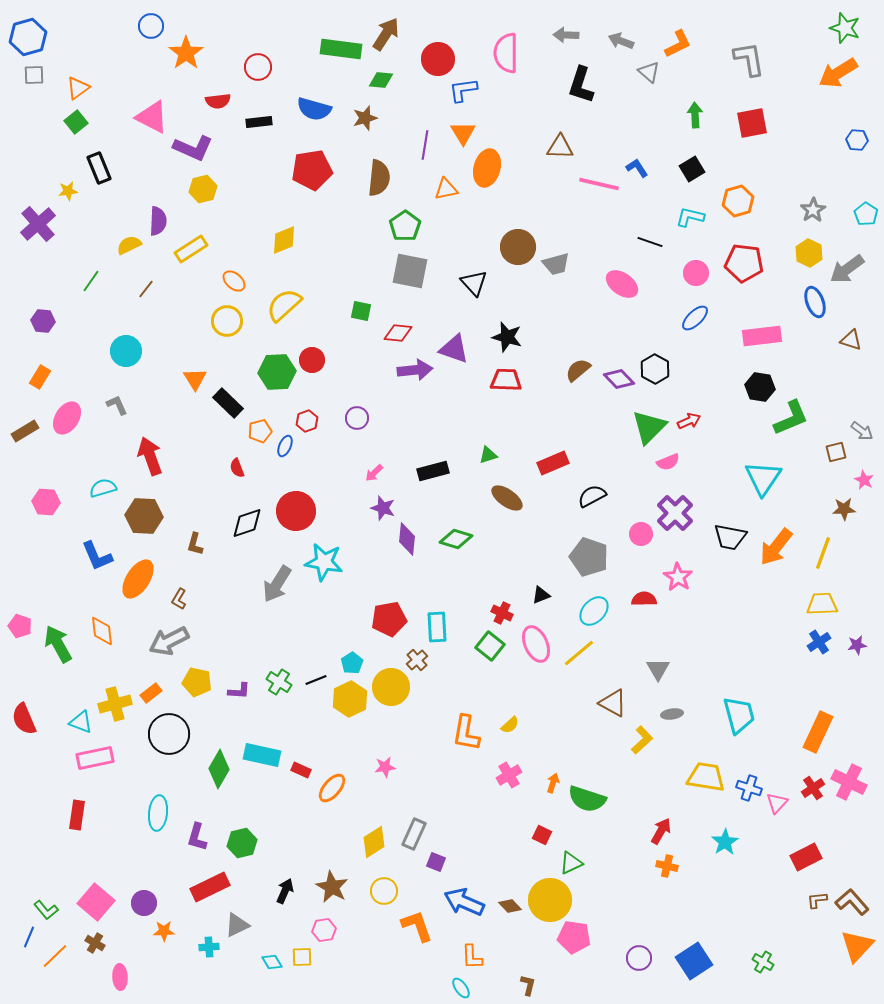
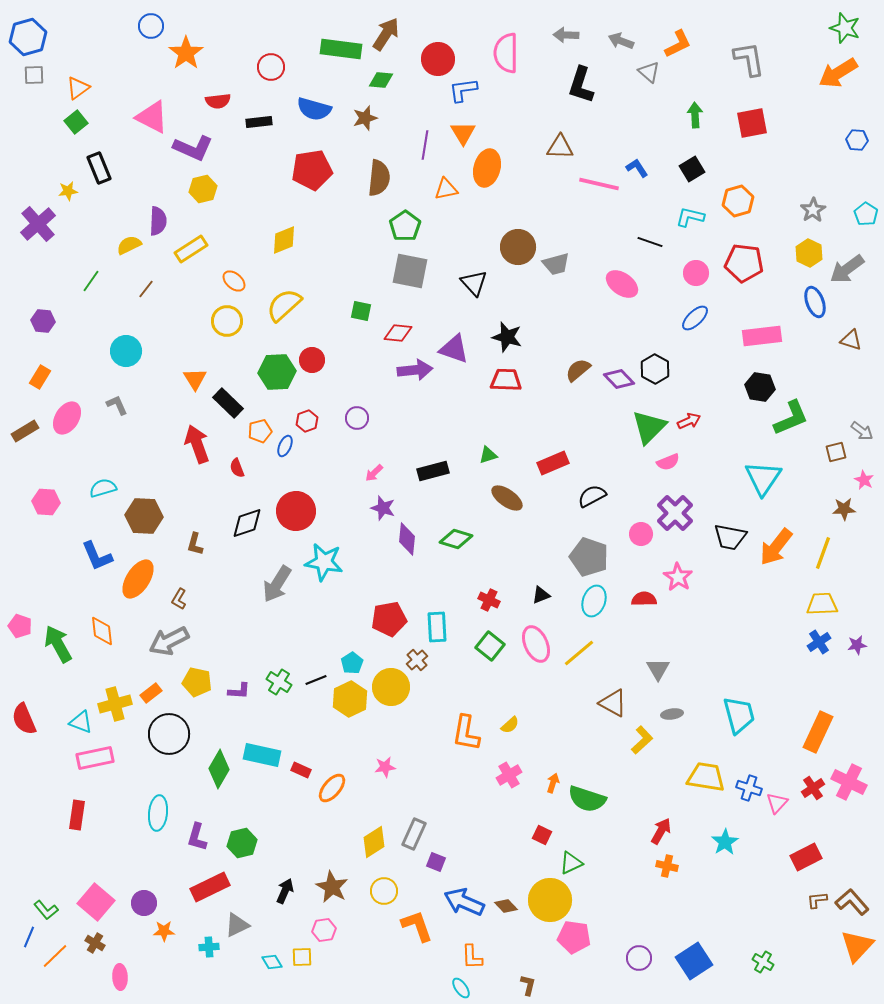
red circle at (258, 67): moved 13 px right
red arrow at (150, 456): moved 47 px right, 12 px up
cyan ellipse at (594, 611): moved 10 px up; rotated 24 degrees counterclockwise
red cross at (502, 613): moved 13 px left, 13 px up
brown diamond at (510, 906): moved 4 px left
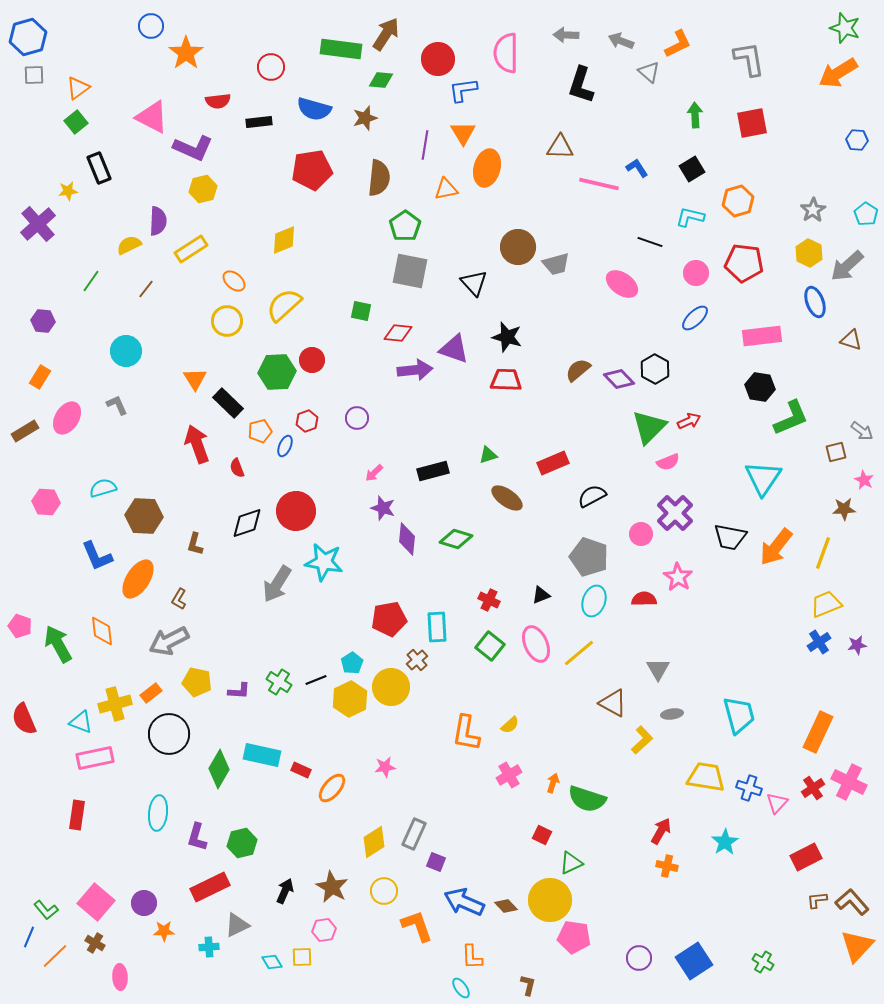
gray arrow at (847, 269): moved 3 px up; rotated 6 degrees counterclockwise
yellow trapezoid at (822, 604): moved 4 px right; rotated 20 degrees counterclockwise
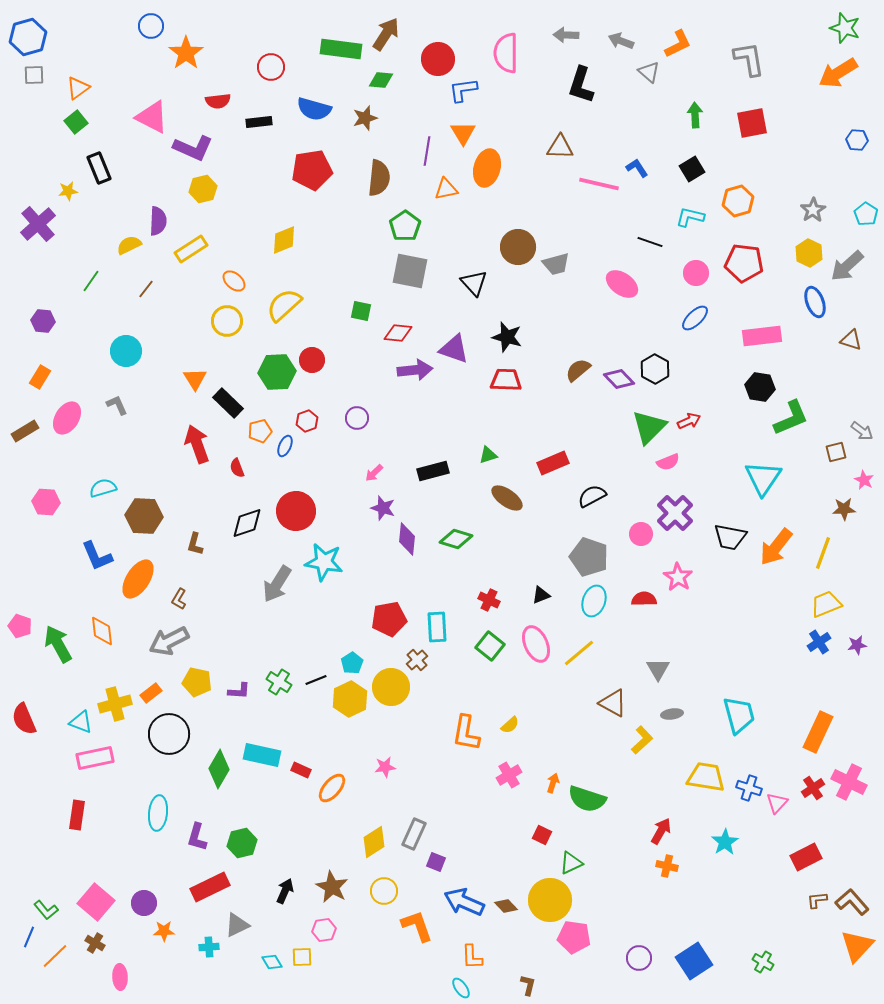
purple line at (425, 145): moved 2 px right, 6 px down
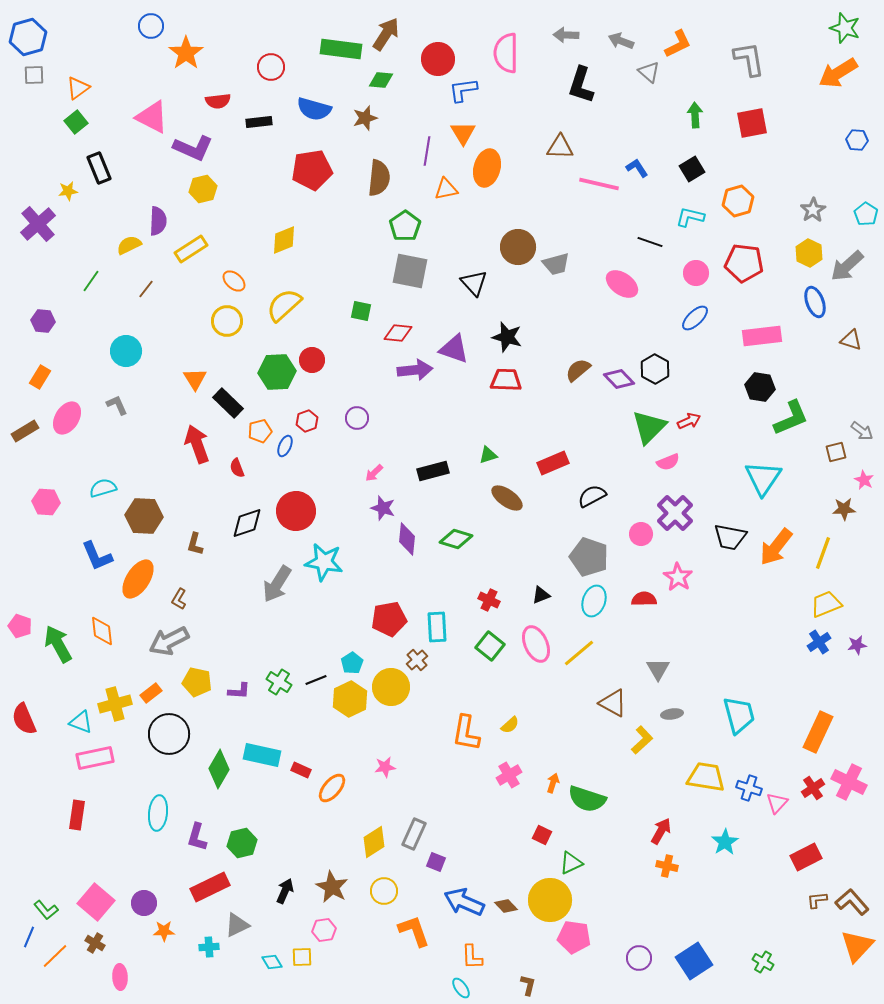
orange L-shape at (417, 926): moved 3 px left, 5 px down
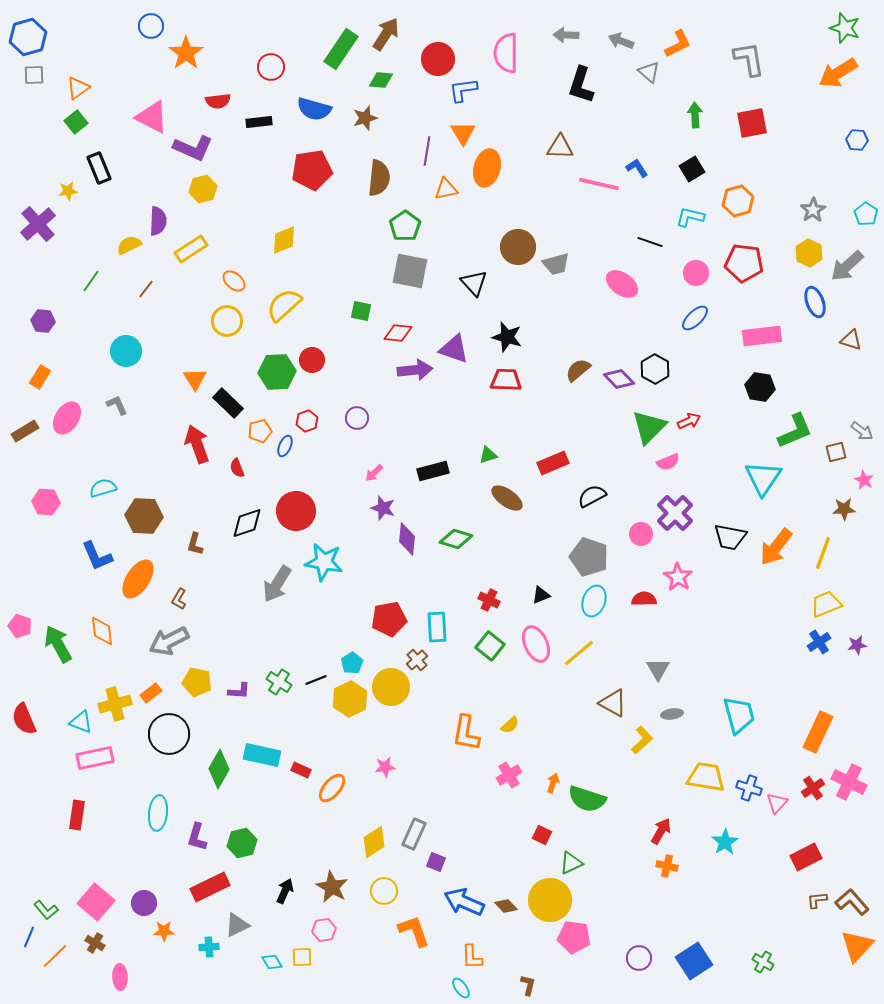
green rectangle at (341, 49): rotated 63 degrees counterclockwise
green L-shape at (791, 418): moved 4 px right, 13 px down
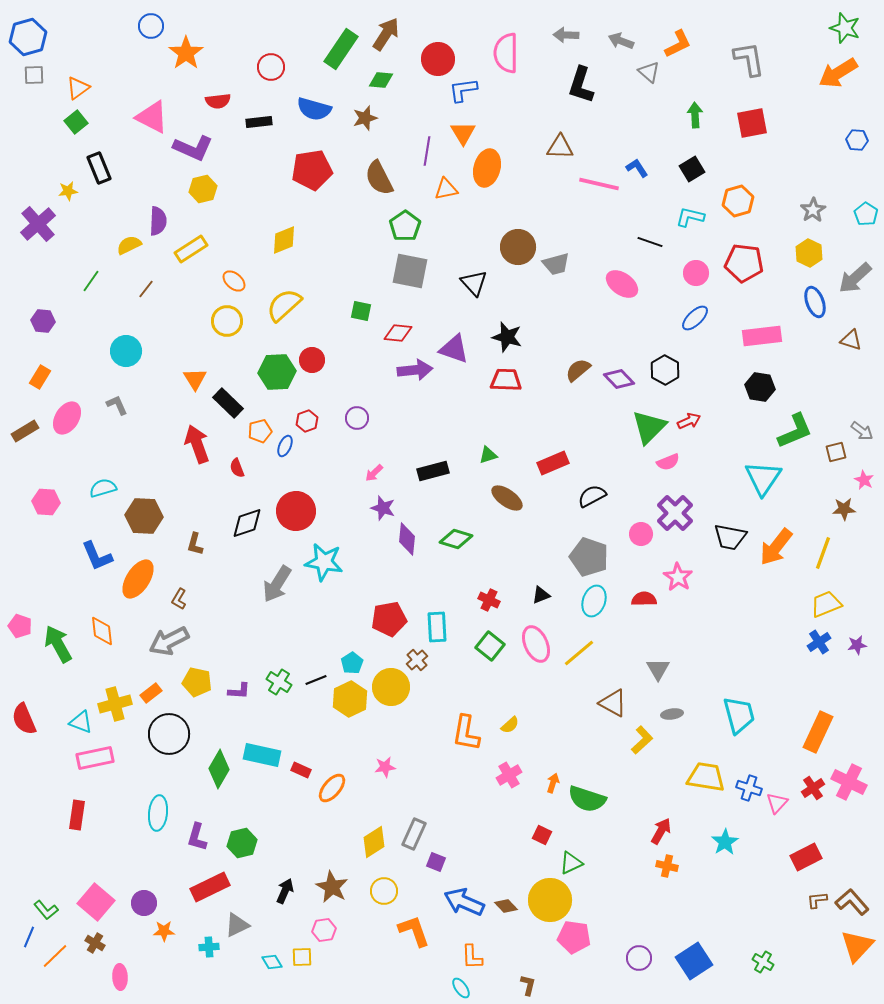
brown semicircle at (379, 178): rotated 147 degrees clockwise
gray arrow at (847, 266): moved 8 px right, 12 px down
black hexagon at (655, 369): moved 10 px right, 1 px down
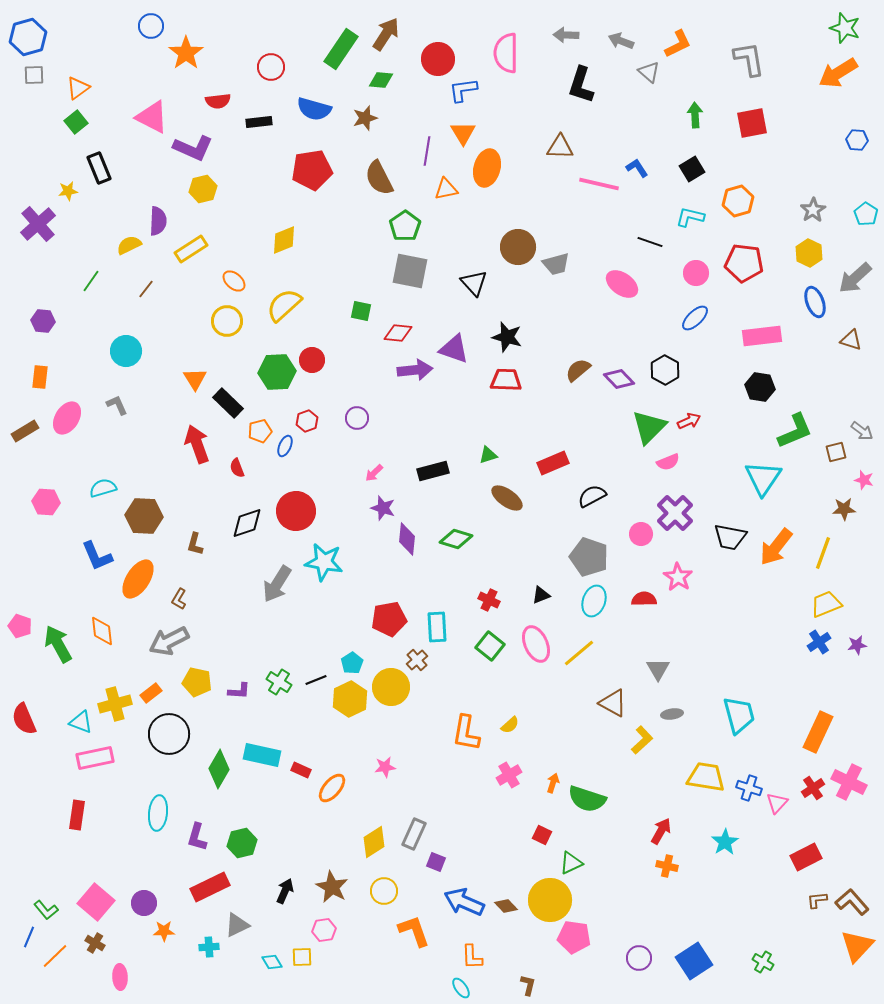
orange rectangle at (40, 377): rotated 25 degrees counterclockwise
pink star at (864, 480): rotated 12 degrees counterclockwise
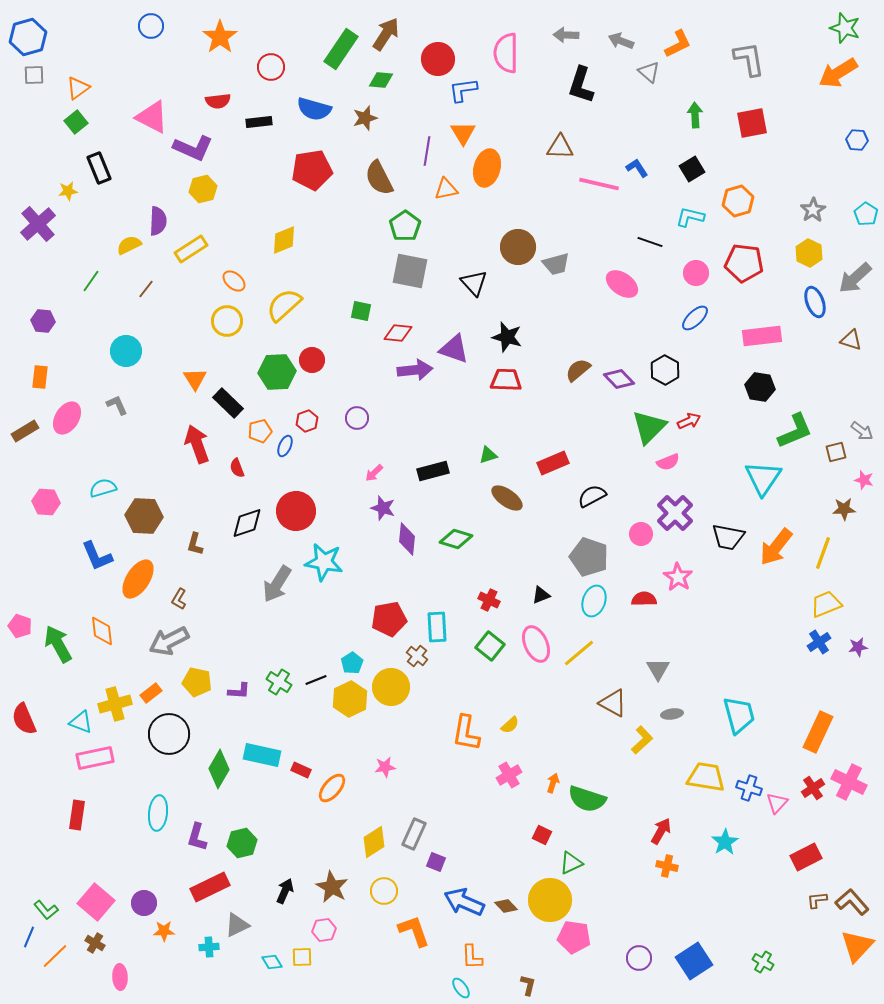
orange star at (186, 53): moved 34 px right, 16 px up
black trapezoid at (730, 537): moved 2 px left
purple star at (857, 645): moved 1 px right, 2 px down
brown cross at (417, 660): moved 4 px up; rotated 10 degrees counterclockwise
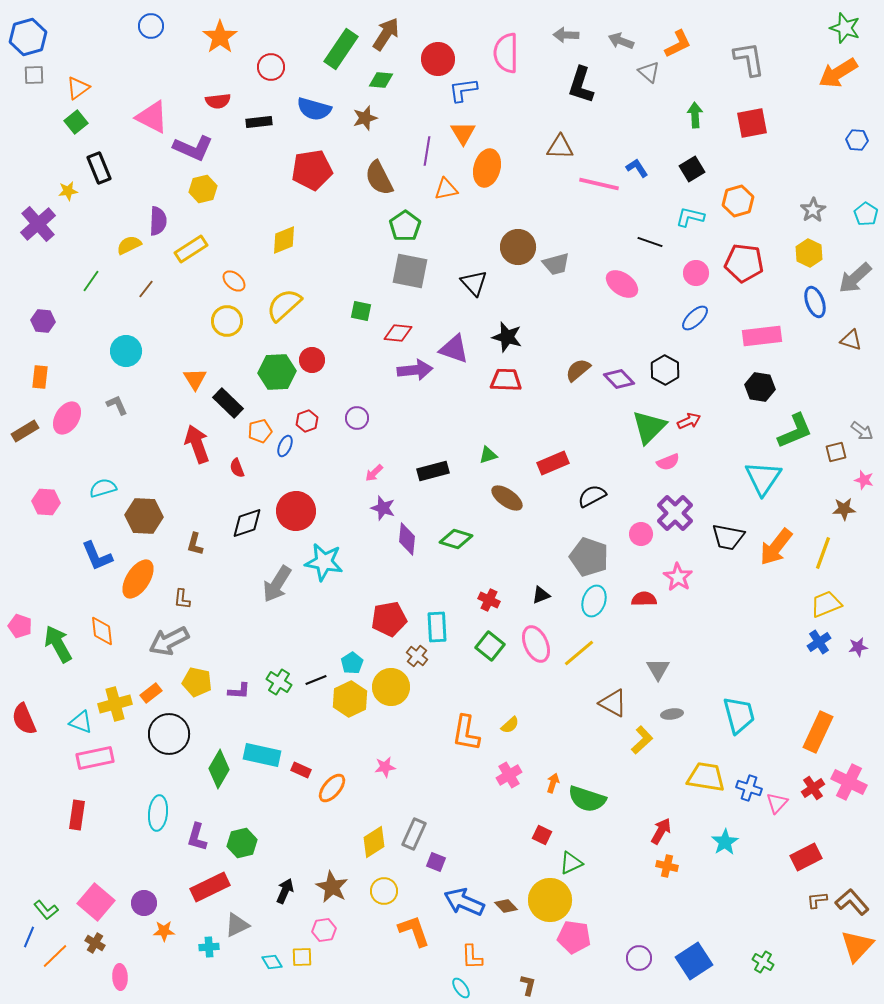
brown L-shape at (179, 599): moved 3 px right; rotated 25 degrees counterclockwise
